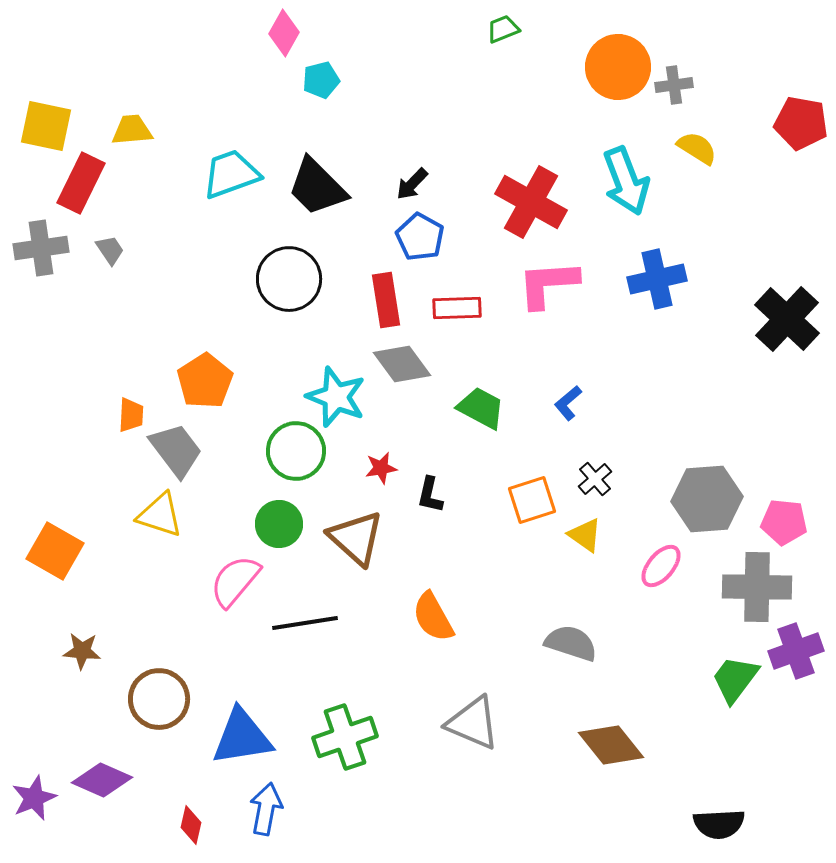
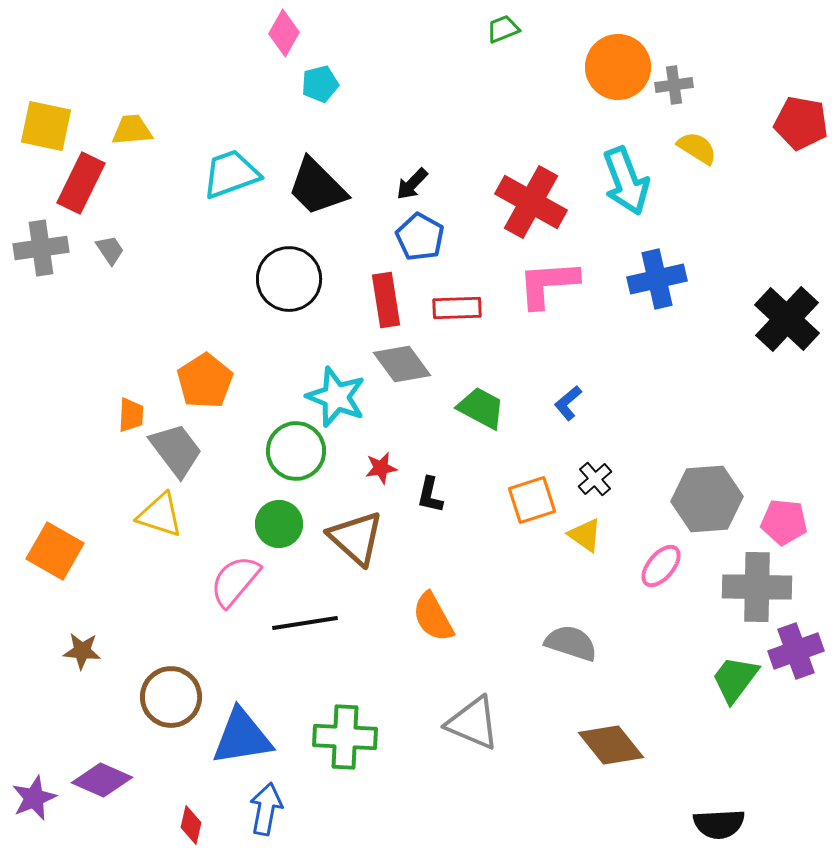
cyan pentagon at (321, 80): moved 1 px left, 4 px down
brown circle at (159, 699): moved 12 px right, 2 px up
green cross at (345, 737): rotated 22 degrees clockwise
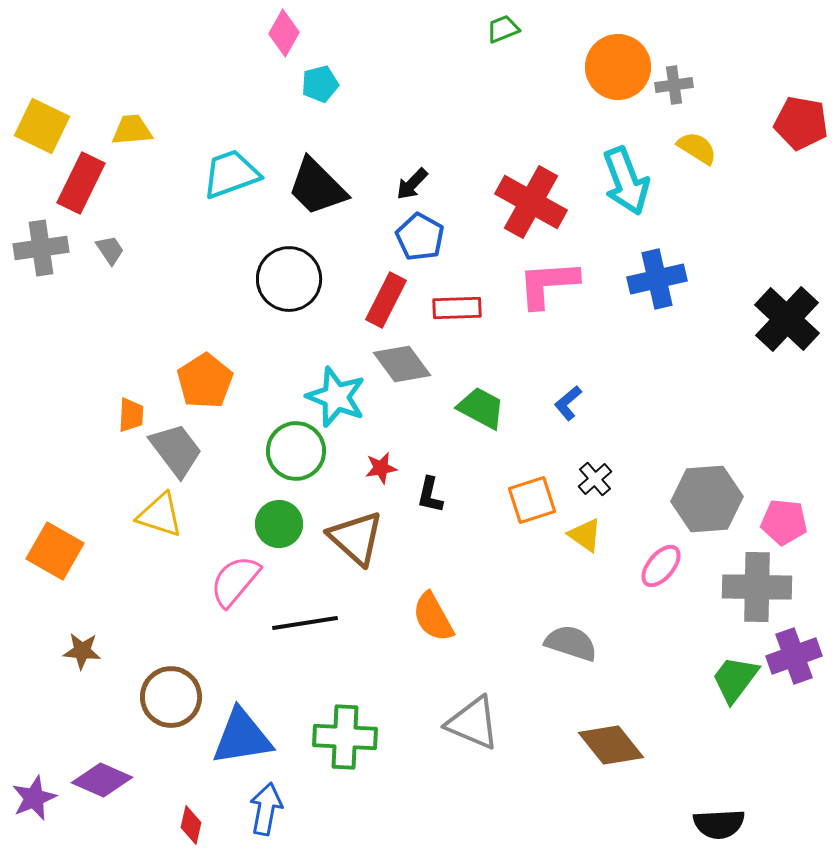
yellow square at (46, 126): moved 4 px left; rotated 14 degrees clockwise
red rectangle at (386, 300): rotated 36 degrees clockwise
purple cross at (796, 651): moved 2 px left, 5 px down
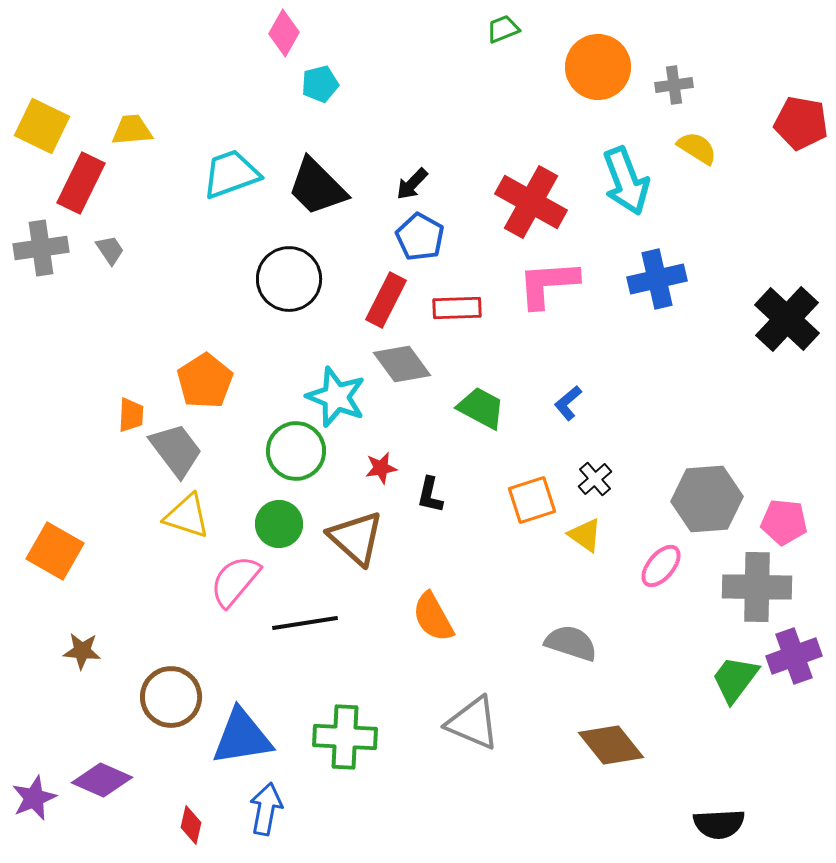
orange circle at (618, 67): moved 20 px left
yellow triangle at (160, 515): moved 27 px right, 1 px down
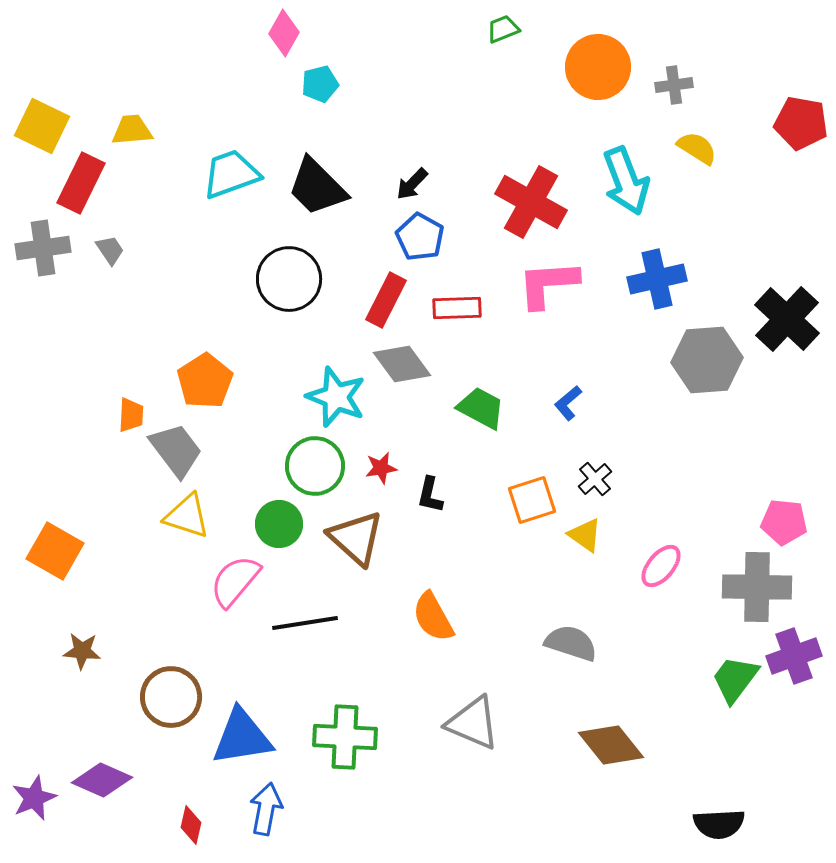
gray cross at (41, 248): moved 2 px right
green circle at (296, 451): moved 19 px right, 15 px down
gray hexagon at (707, 499): moved 139 px up
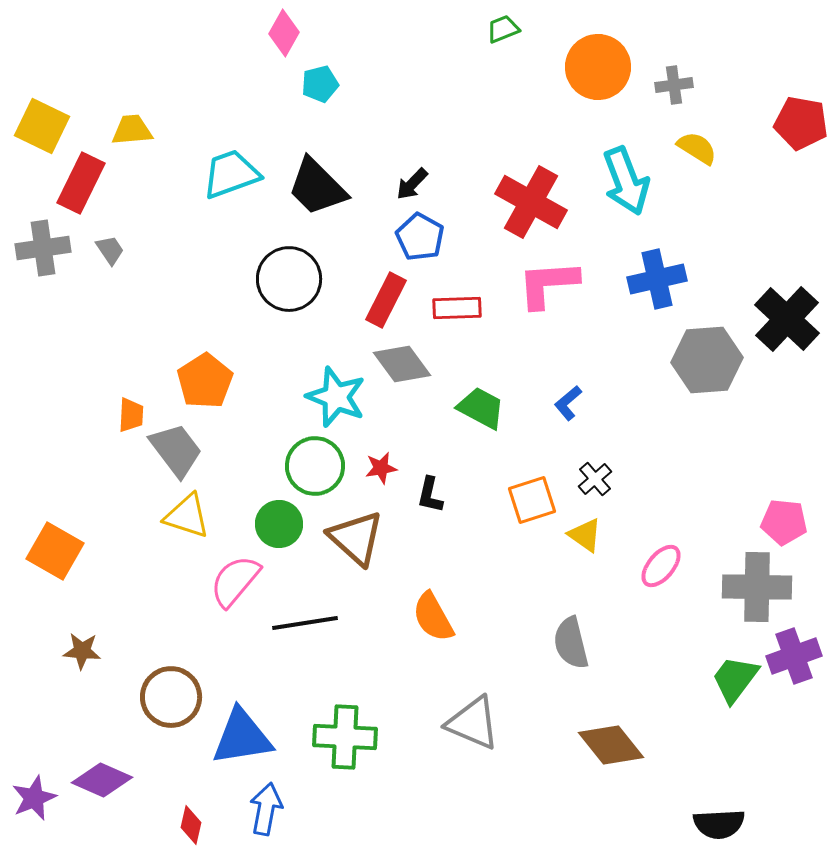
gray semicircle at (571, 643): rotated 122 degrees counterclockwise
